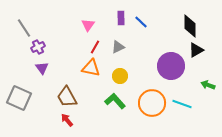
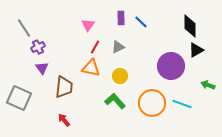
brown trapezoid: moved 3 px left, 10 px up; rotated 145 degrees counterclockwise
red arrow: moved 3 px left
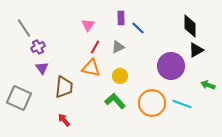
blue line: moved 3 px left, 6 px down
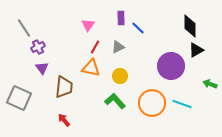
green arrow: moved 2 px right, 1 px up
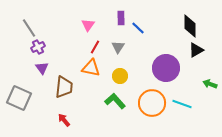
gray line: moved 5 px right
gray triangle: rotated 32 degrees counterclockwise
purple circle: moved 5 px left, 2 px down
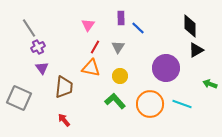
orange circle: moved 2 px left, 1 px down
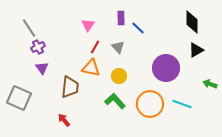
black diamond: moved 2 px right, 4 px up
gray triangle: rotated 16 degrees counterclockwise
yellow circle: moved 1 px left
brown trapezoid: moved 6 px right
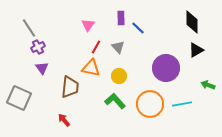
red line: moved 1 px right
green arrow: moved 2 px left, 1 px down
cyan line: rotated 30 degrees counterclockwise
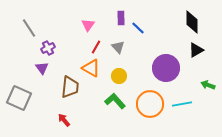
purple cross: moved 10 px right, 1 px down
orange triangle: rotated 18 degrees clockwise
